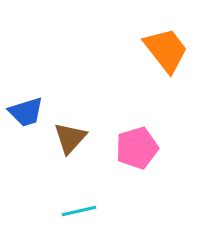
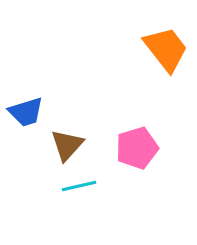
orange trapezoid: moved 1 px up
brown triangle: moved 3 px left, 7 px down
cyan line: moved 25 px up
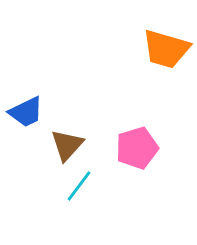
orange trapezoid: rotated 144 degrees clockwise
blue trapezoid: rotated 9 degrees counterclockwise
cyan line: rotated 40 degrees counterclockwise
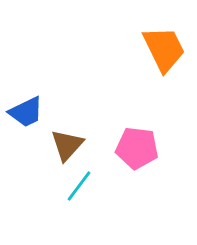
orange trapezoid: moved 2 px left; rotated 132 degrees counterclockwise
pink pentagon: rotated 24 degrees clockwise
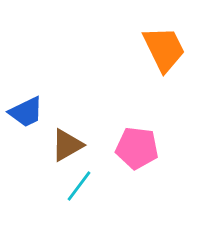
brown triangle: rotated 18 degrees clockwise
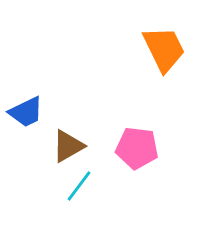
brown triangle: moved 1 px right, 1 px down
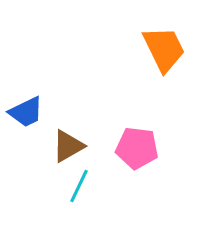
cyan line: rotated 12 degrees counterclockwise
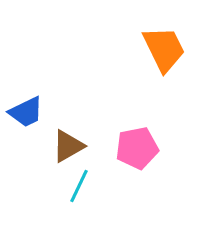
pink pentagon: rotated 18 degrees counterclockwise
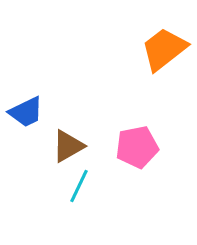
orange trapezoid: rotated 102 degrees counterclockwise
pink pentagon: moved 1 px up
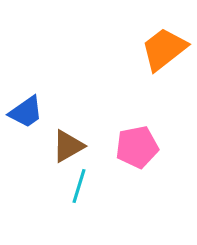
blue trapezoid: rotated 9 degrees counterclockwise
cyan line: rotated 8 degrees counterclockwise
